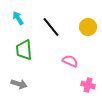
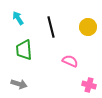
black line: rotated 25 degrees clockwise
pink cross: moved 1 px right
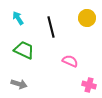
yellow circle: moved 1 px left, 9 px up
green trapezoid: rotated 120 degrees clockwise
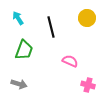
green trapezoid: rotated 85 degrees clockwise
pink cross: moved 1 px left
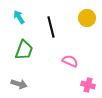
cyan arrow: moved 1 px right, 1 px up
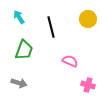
yellow circle: moved 1 px right, 1 px down
gray arrow: moved 1 px up
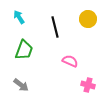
black line: moved 4 px right
gray arrow: moved 2 px right, 2 px down; rotated 21 degrees clockwise
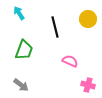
cyan arrow: moved 4 px up
